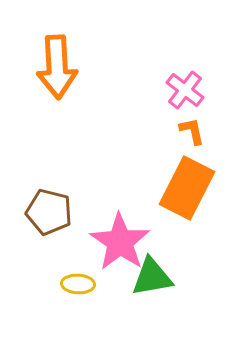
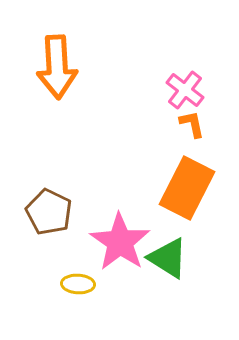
orange L-shape: moved 7 px up
brown pentagon: rotated 12 degrees clockwise
green triangle: moved 16 px right, 19 px up; rotated 42 degrees clockwise
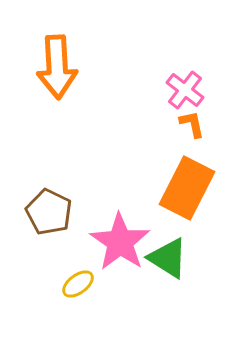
yellow ellipse: rotated 40 degrees counterclockwise
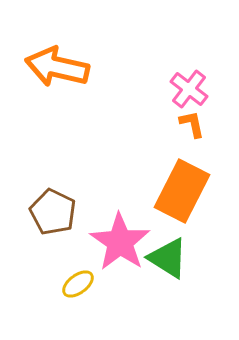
orange arrow: rotated 106 degrees clockwise
pink cross: moved 4 px right, 1 px up
orange rectangle: moved 5 px left, 3 px down
brown pentagon: moved 4 px right
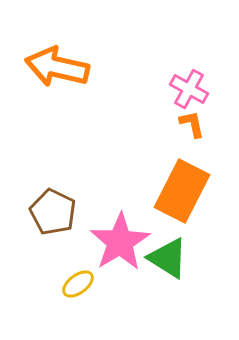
pink cross: rotated 9 degrees counterclockwise
pink star: rotated 6 degrees clockwise
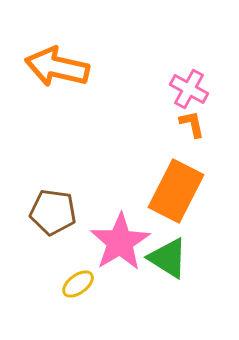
orange rectangle: moved 6 px left
brown pentagon: rotated 18 degrees counterclockwise
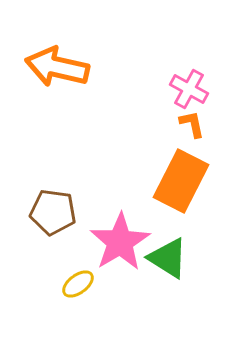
orange rectangle: moved 5 px right, 10 px up
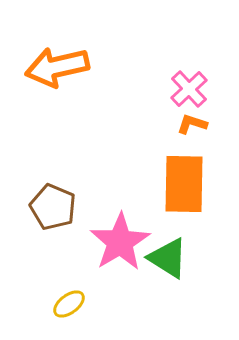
orange arrow: rotated 26 degrees counterclockwise
pink cross: rotated 18 degrees clockwise
orange L-shape: rotated 60 degrees counterclockwise
orange rectangle: moved 3 px right, 3 px down; rotated 26 degrees counterclockwise
brown pentagon: moved 5 px up; rotated 15 degrees clockwise
yellow ellipse: moved 9 px left, 20 px down
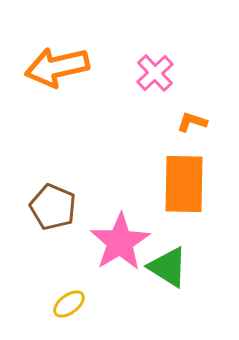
pink cross: moved 34 px left, 16 px up
orange L-shape: moved 2 px up
green triangle: moved 9 px down
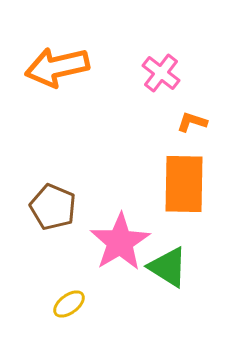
pink cross: moved 6 px right; rotated 9 degrees counterclockwise
